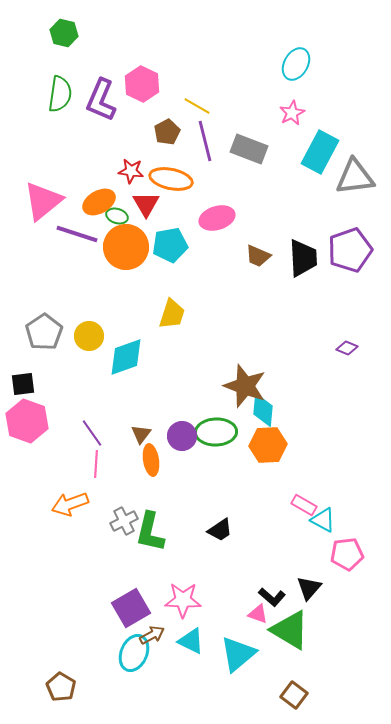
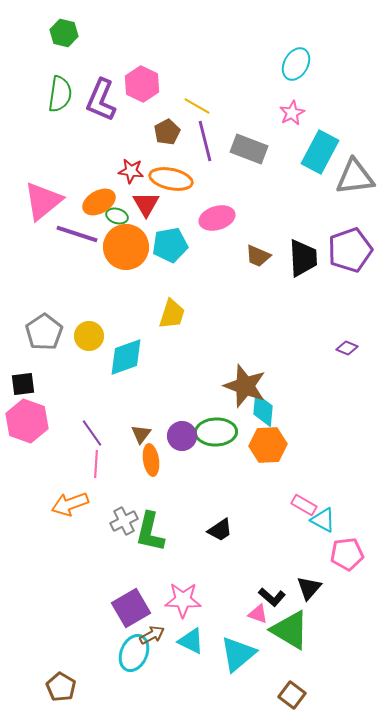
brown square at (294, 695): moved 2 px left
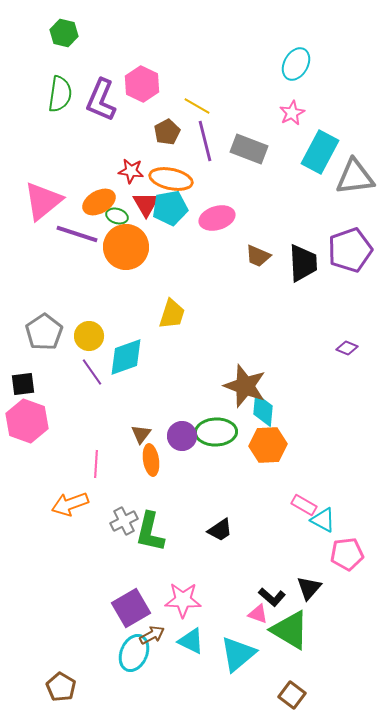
cyan pentagon at (170, 245): moved 37 px up
black trapezoid at (303, 258): moved 5 px down
purple line at (92, 433): moved 61 px up
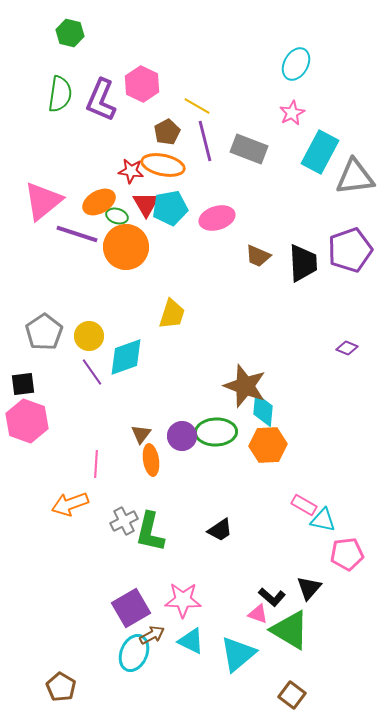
green hexagon at (64, 33): moved 6 px right
orange ellipse at (171, 179): moved 8 px left, 14 px up
cyan triangle at (323, 520): rotated 16 degrees counterclockwise
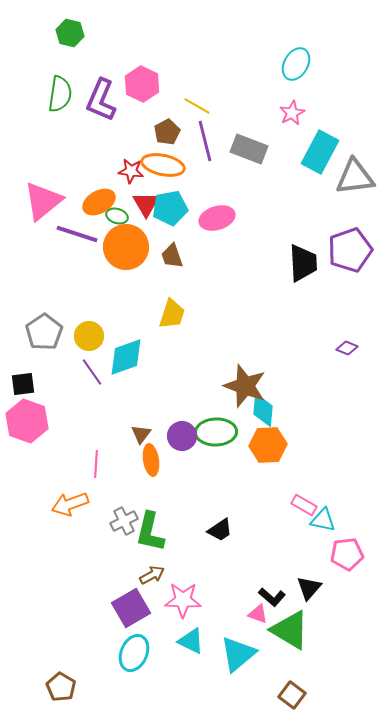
brown trapezoid at (258, 256): moved 86 px left; rotated 48 degrees clockwise
brown arrow at (152, 635): moved 60 px up
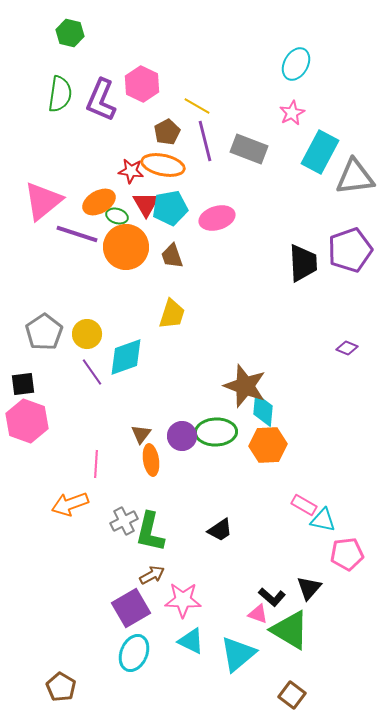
yellow circle at (89, 336): moved 2 px left, 2 px up
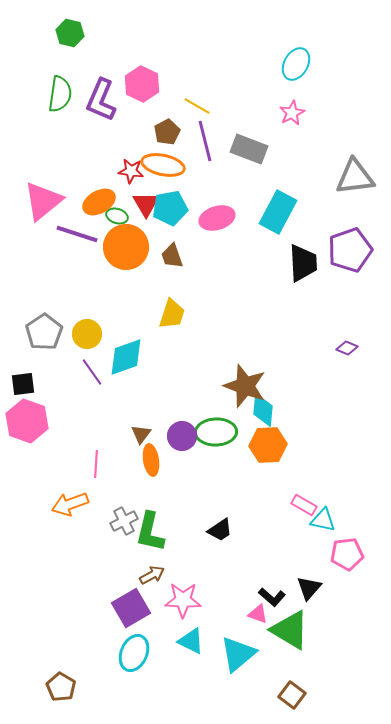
cyan rectangle at (320, 152): moved 42 px left, 60 px down
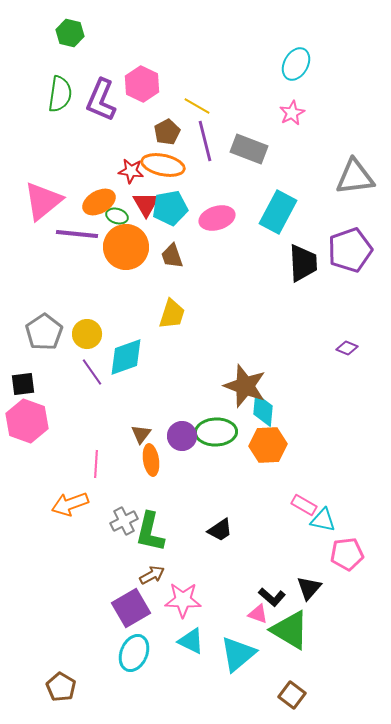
purple line at (77, 234): rotated 12 degrees counterclockwise
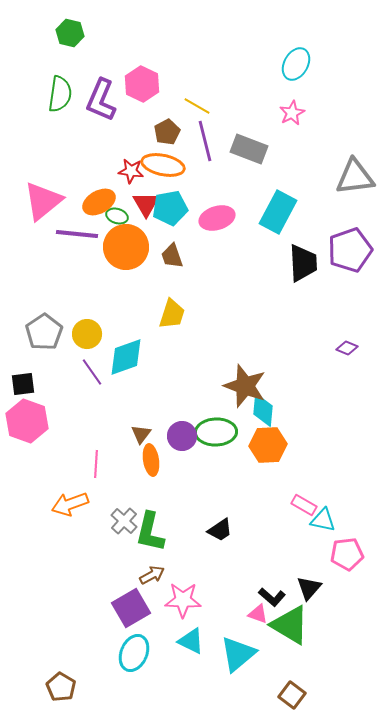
gray cross at (124, 521): rotated 20 degrees counterclockwise
green triangle at (290, 630): moved 5 px up
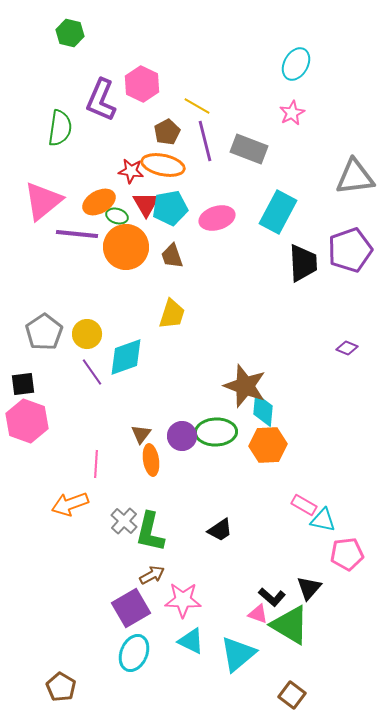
green semicircle at (60, 94): moved 34 px down
